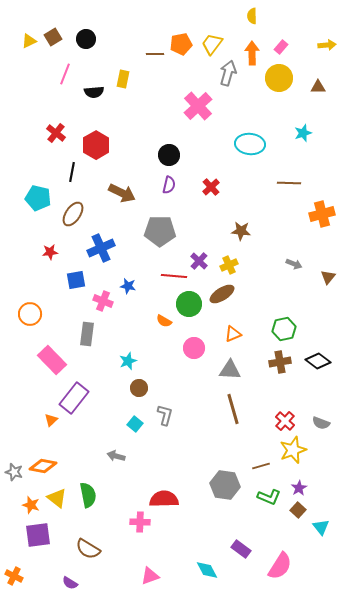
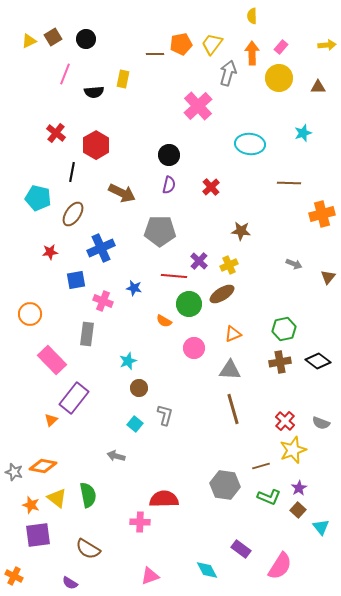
blue star at (128, 286): moved 6 px right, 2 px down
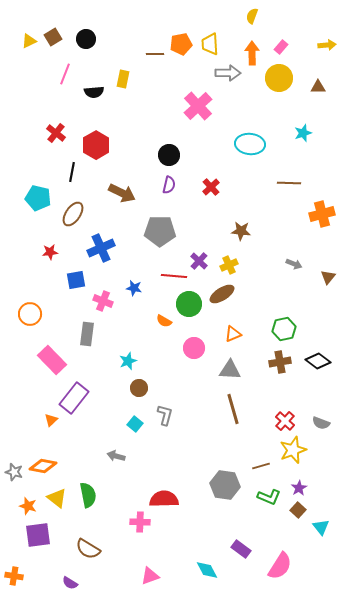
yellow semicircle at (252, 16): rotated 21 degrees clockwise
yellow trapezoid at (212, 44): moved 2 px left; rotated 40 degrees counterclockwise
gray arrow at (228, 73): rotated 75 degrees clockwise
orange star at (31, 505): moved 3 px left, 1 px down
orange cross at (14, 576): rotated 18 degrees counterclockwise
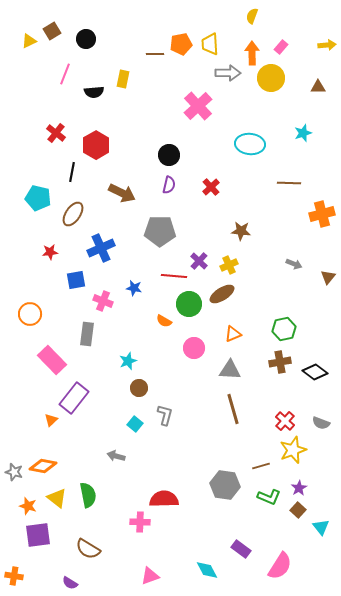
brown square at (53, 37): moved 1 px left, 6 px up
yellow circle at (279, 78): moved 8 px left
black diamond at (318, 361): moved 3 px left, 11 px down
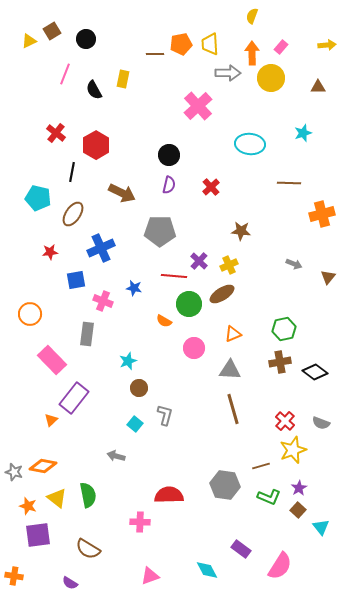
black semicircle at (94, 92): moved 2 px up; rotated 66 degrees clockwise
red semicircle at (164, 499): moved 5 px right, 4 px up
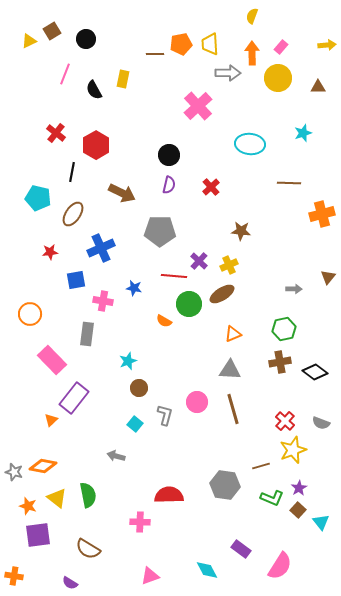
yellow circle at (271, 78): moved 7 px right
gray arrow at (294, 264): moved 25 px down; rotated 21 degrees counterclockwise
pink cross at (103, 301): rotated 12 degrees counterclockwise
pink circle at (194, 348): moved 3 px right, 54 px down
green L-shape at (269, 497): moved 3 px right, 1 px down
cyan triangle at (321, 527): moved 5 px up
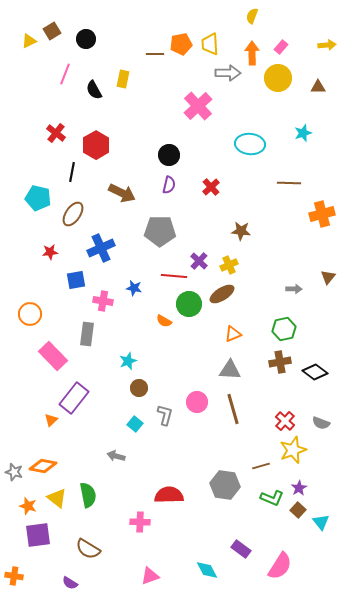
pink rectangle at (52, 360): moved 1 px right, 4 px up
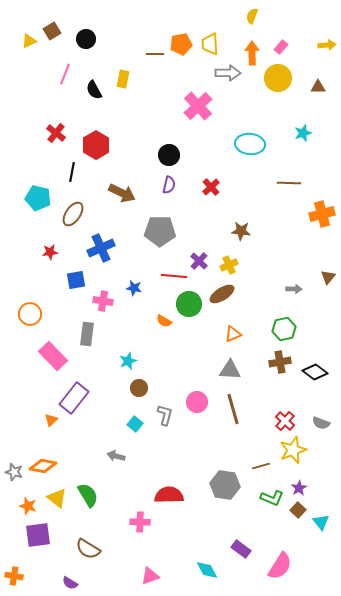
green semicircle at (88, 495): rotated 20 degrees counterclockwise
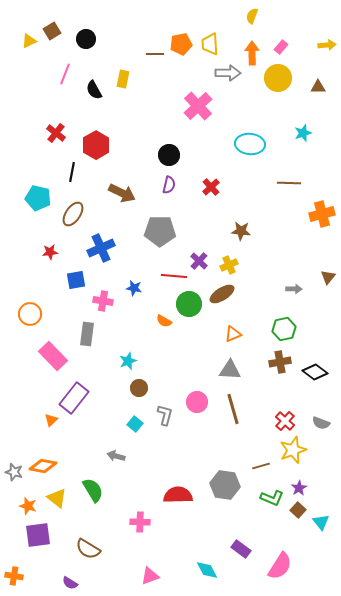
green semicircle at (88, 495): moved 5 px right, 5 px up
red semicircle at (169, 495): moved 9 px right
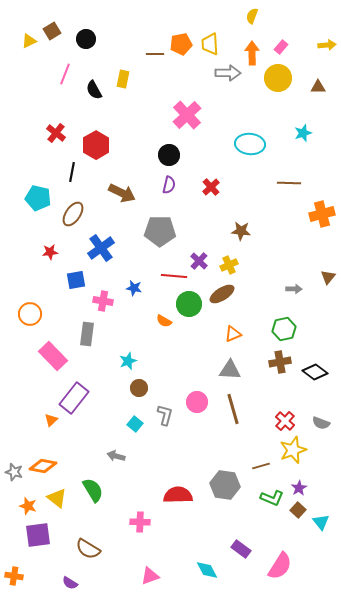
pink cross at (198, 106): moved 11 px left, 9 px down
blue cross at (101, 248): rotated 12 degrees counterclockwise
